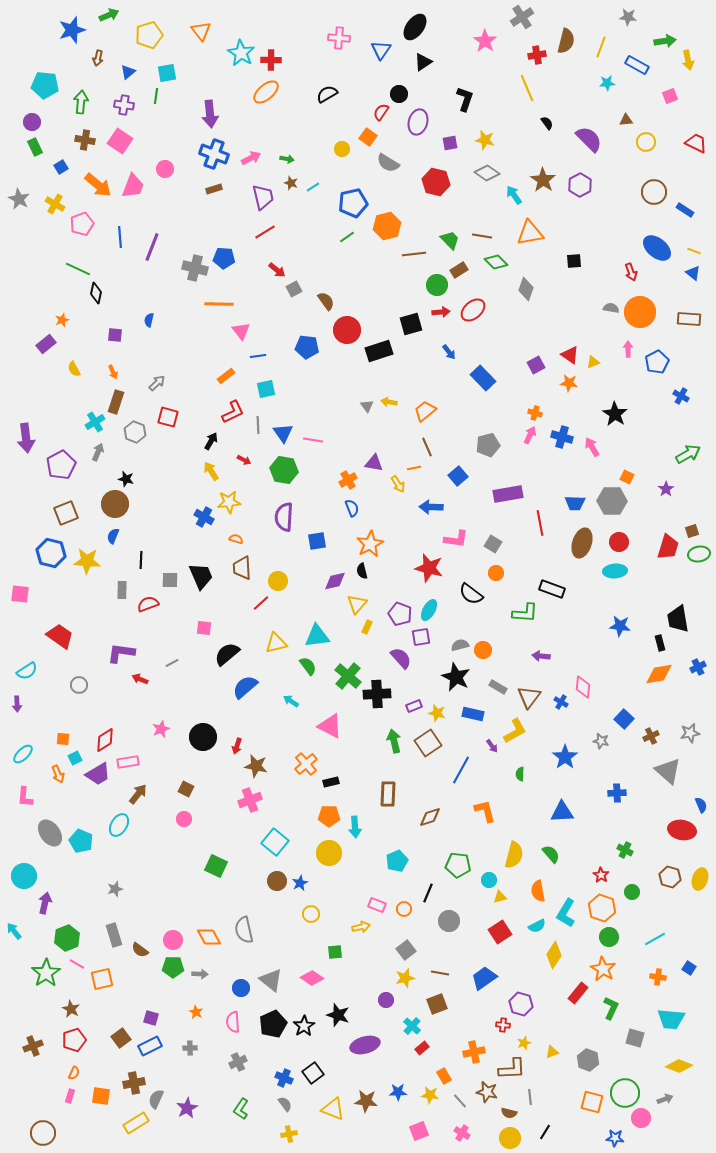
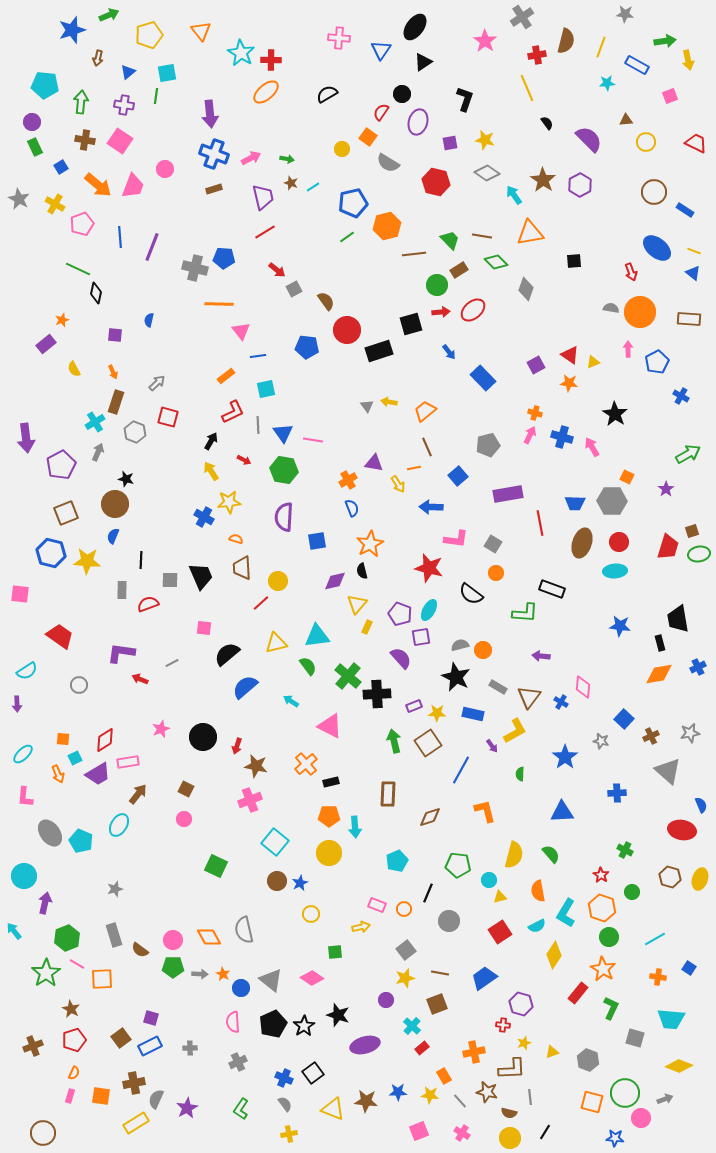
gray star at (628, 17): moved 3 px left, 3 px up
black circle at (399, 94): moved 3 px right
yellow star at (437, 713): rotated 12 degrees counterclockwise
orange square at (102, 979): rotated 10 degrees clockwise
orange star at (196, 1012): moved 27 px right, 38 px up
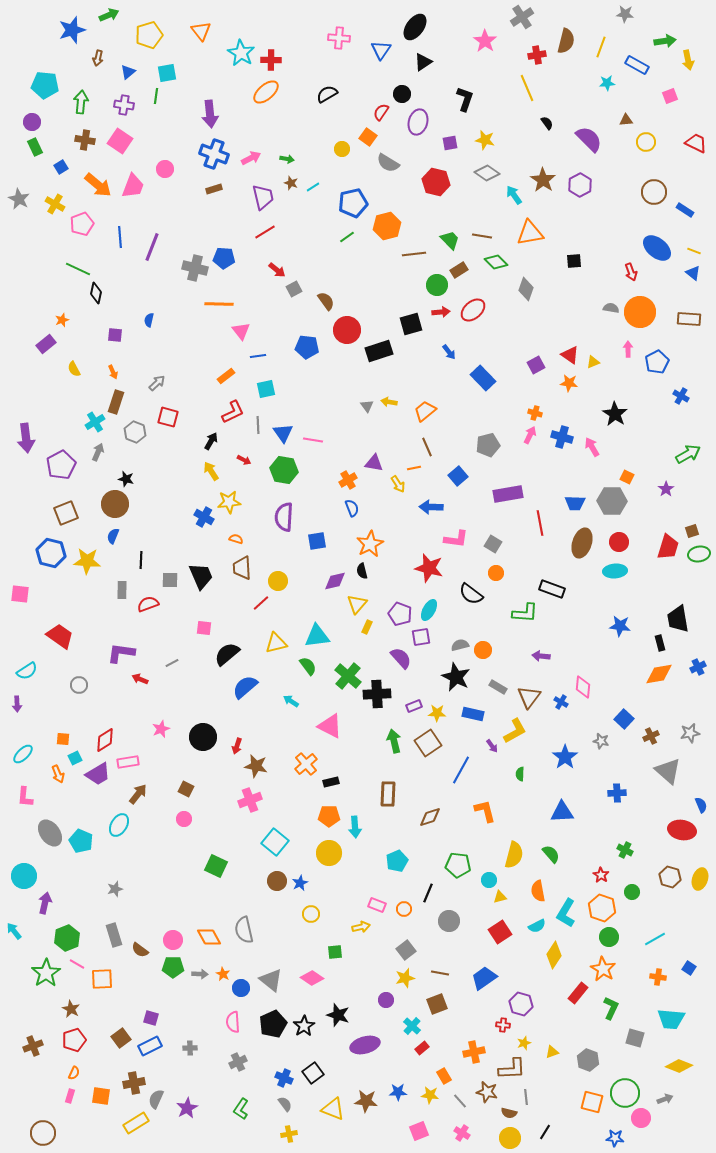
gray line at (530, 1097): moved 4 px left
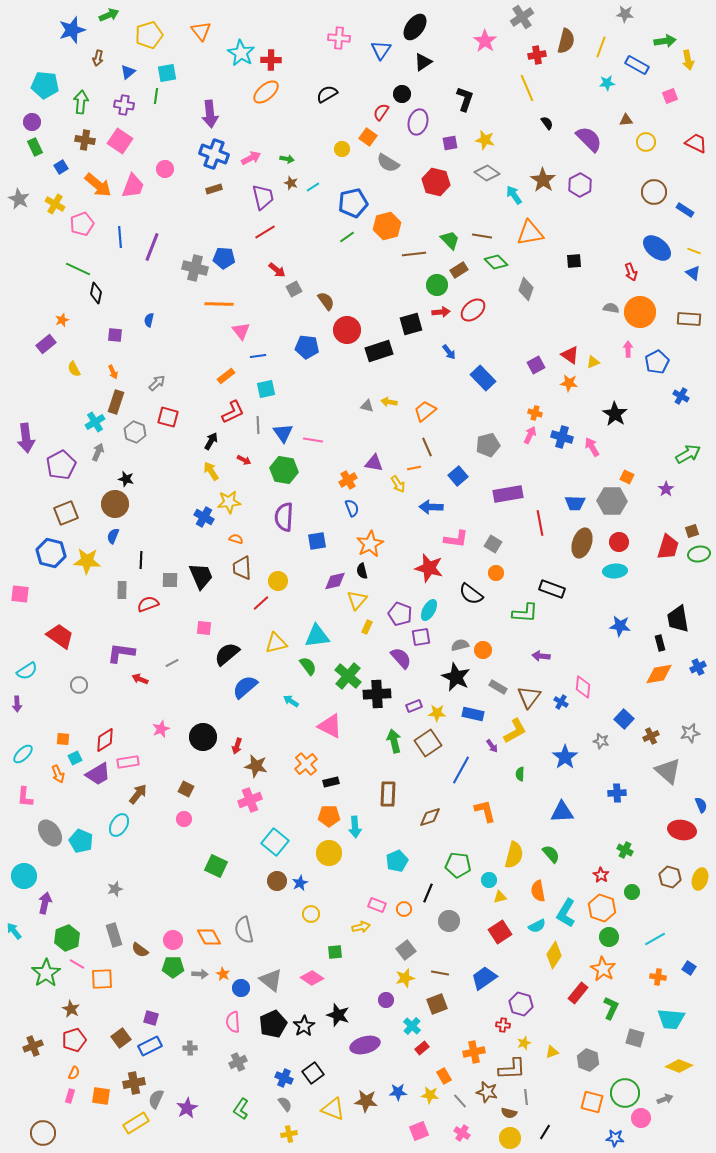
gray triangle at (367, 406): rotated 40 degrees counterclockwise
yellow triangle at (357, 604): moved 4 px up
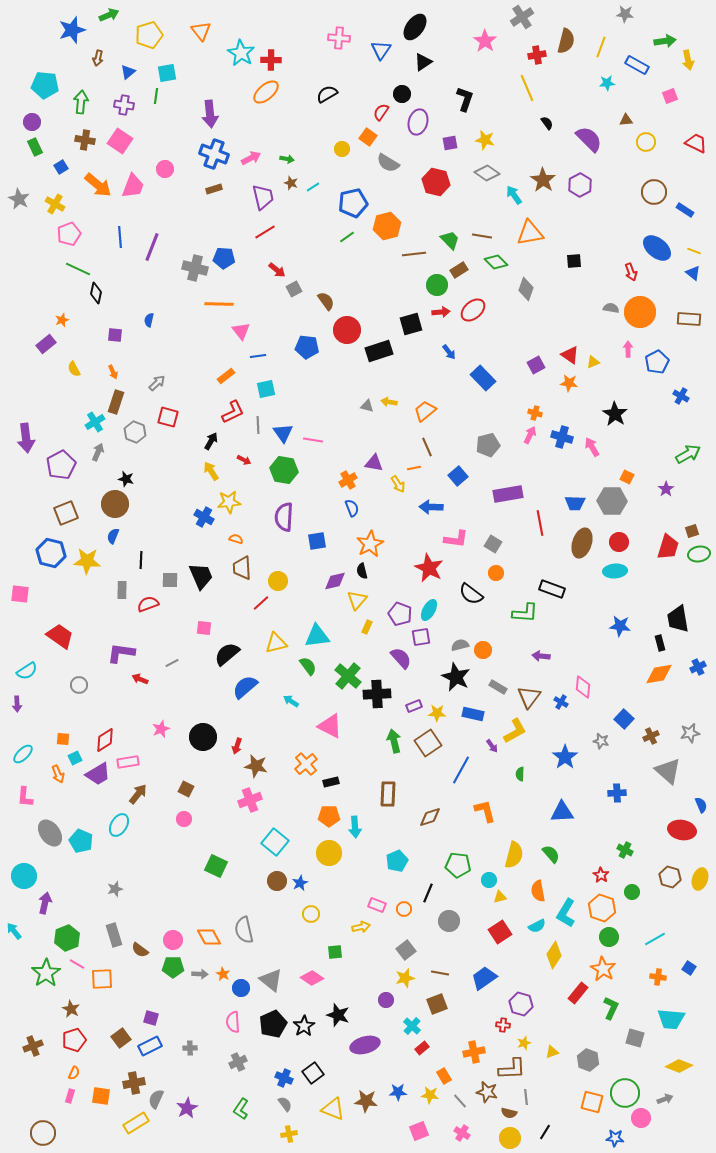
pink pentagon at (82, 224): moved 13 px left, 10 px down
red star at (429, 568): rotated 12 degrees clockwise
